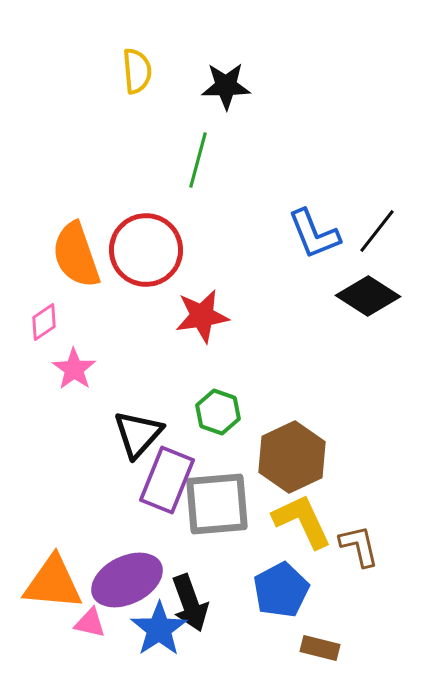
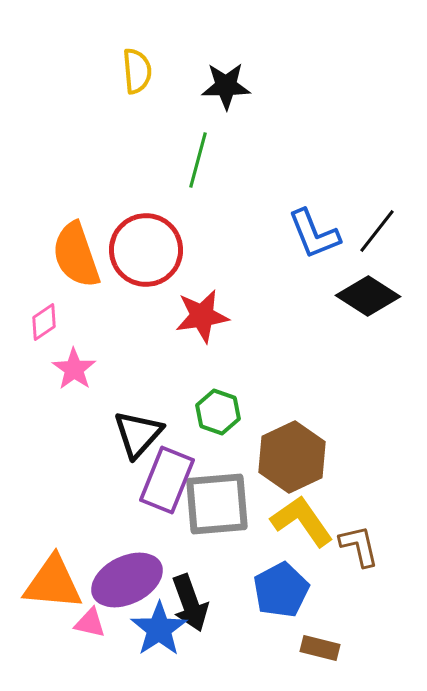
yellow L-shape: rotated 10 degrees counterclockwise
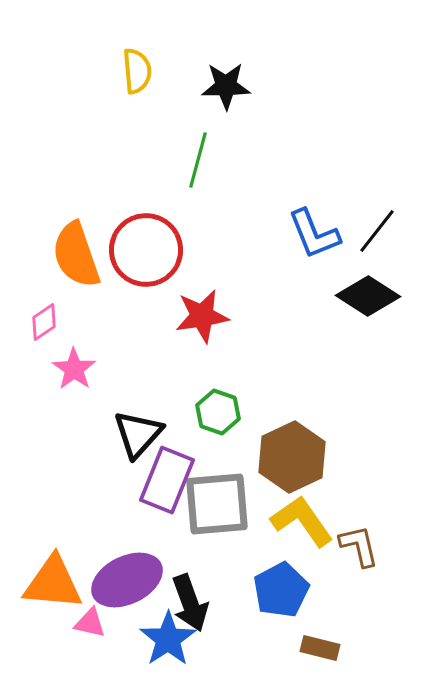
blue star: moved 9 px right, 10 px down
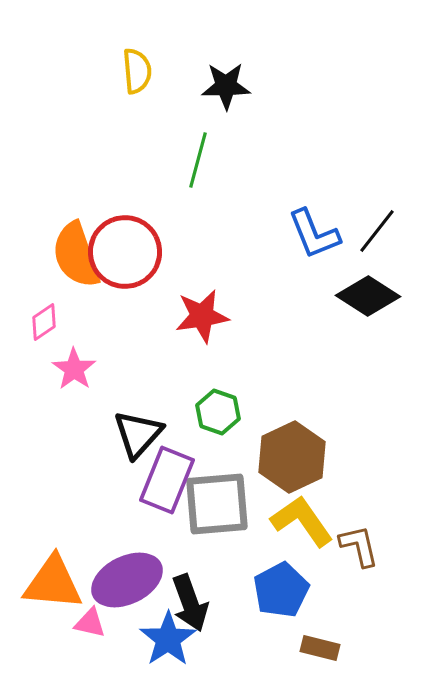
red circle: moved 21 px left, 2 px down
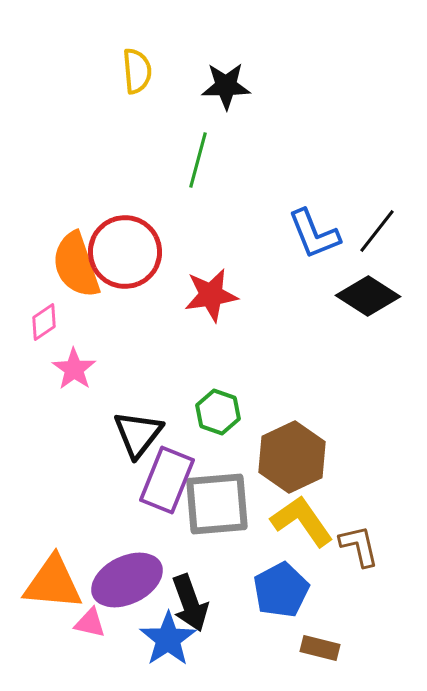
orange semicircle: moved 10 px down
red star: moved 9 px right, 21 px up
black triangle: rotated 4 degrees counterclockwise
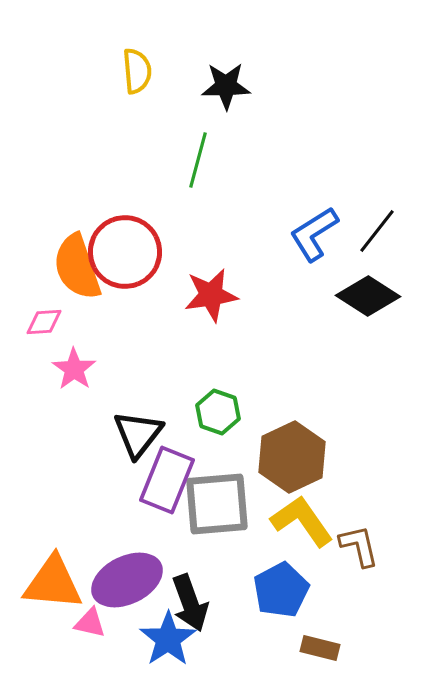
blue L-shape: rotated 80 degrees clockwise
orange semicircle: moved 1 px right, 2 px down
pink diamond: rotated 30 degrees clockwise
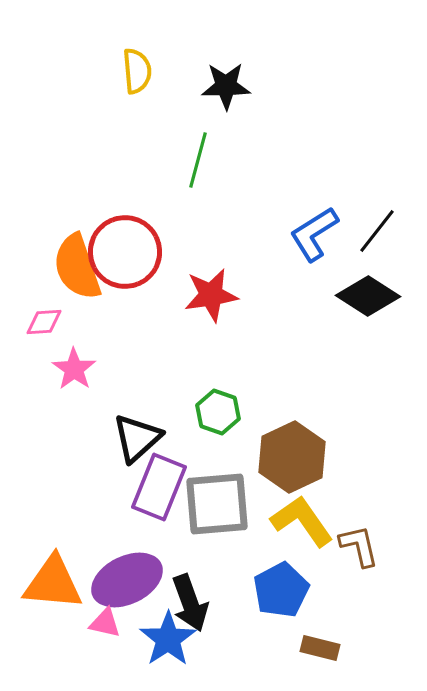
black triangle: moved 1 px left, 4 px down; rotated 10 degrees clockwise
purple rectangle: moved 8 px left, 7 px down
pink triangle: moved 15 px right
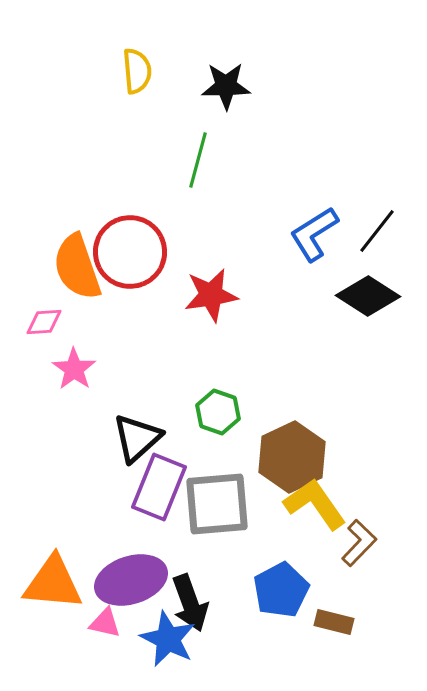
red circle: moved 5 px right
yellow L-shape: moved 13 px right, 17 px up
brown L-shape: moved 3 px up; rotated 57 degrees clockwise
purple ellipse: moved 4 px right; rotated 8 degrees clockwise
blue star: rotated 12 degrees counterclockwise
brown rectangle: moved 14 px right, 26 px up
